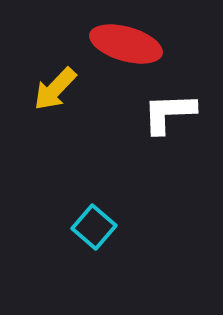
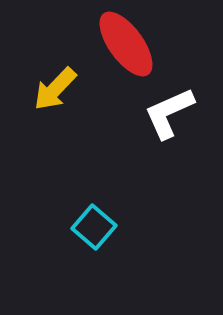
red ellipse: rotated 38 degrees clockwise
white L-shape: rotated 22 degrees counterclockwise
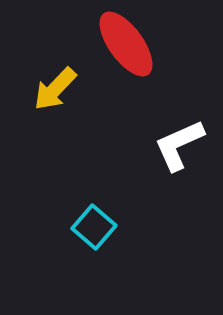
white L-shape: moved 10 px right, 32 px down
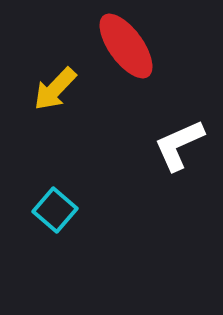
red ellipse: moved 2 px down
cyan square: moved 39 px left, 17 px up
